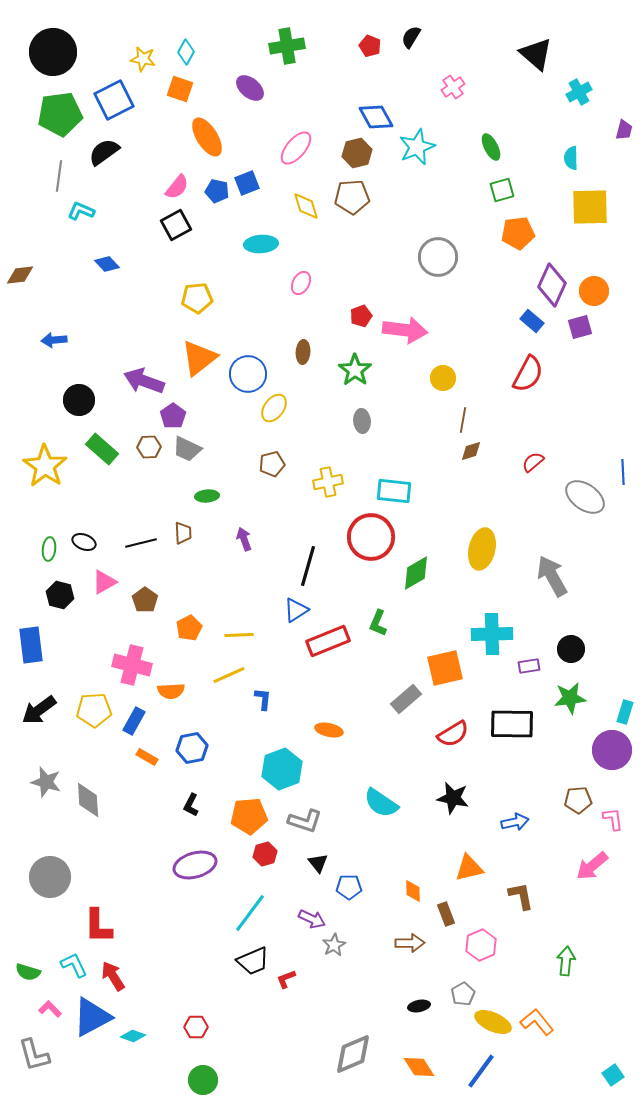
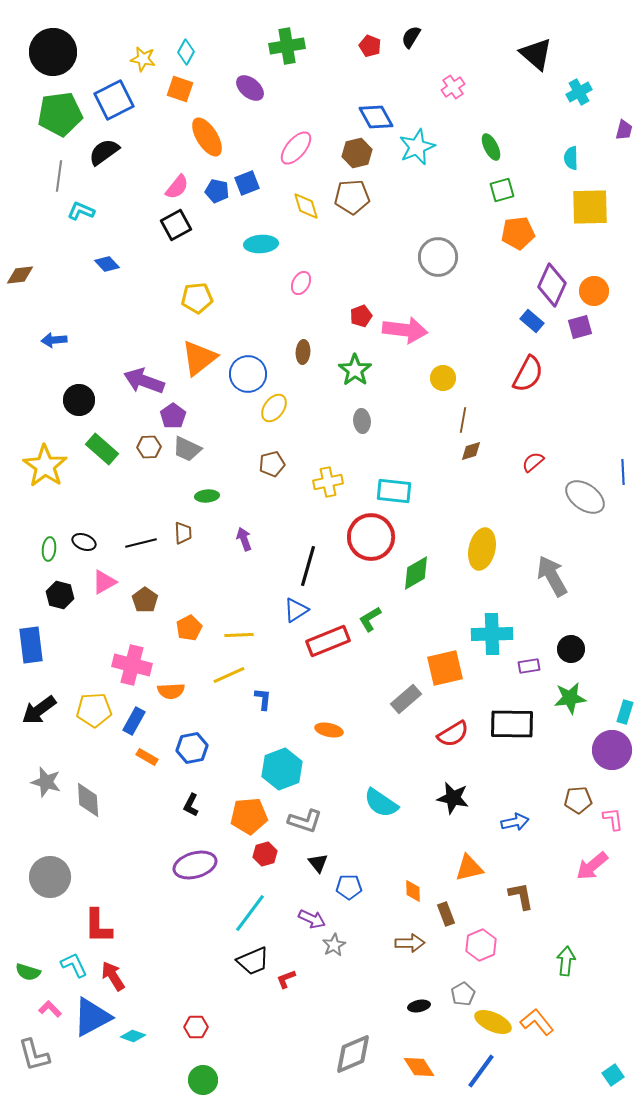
green L-shape at (378, 623): moved 8 px left, 4 px up; rotated 36 degrees clockwise
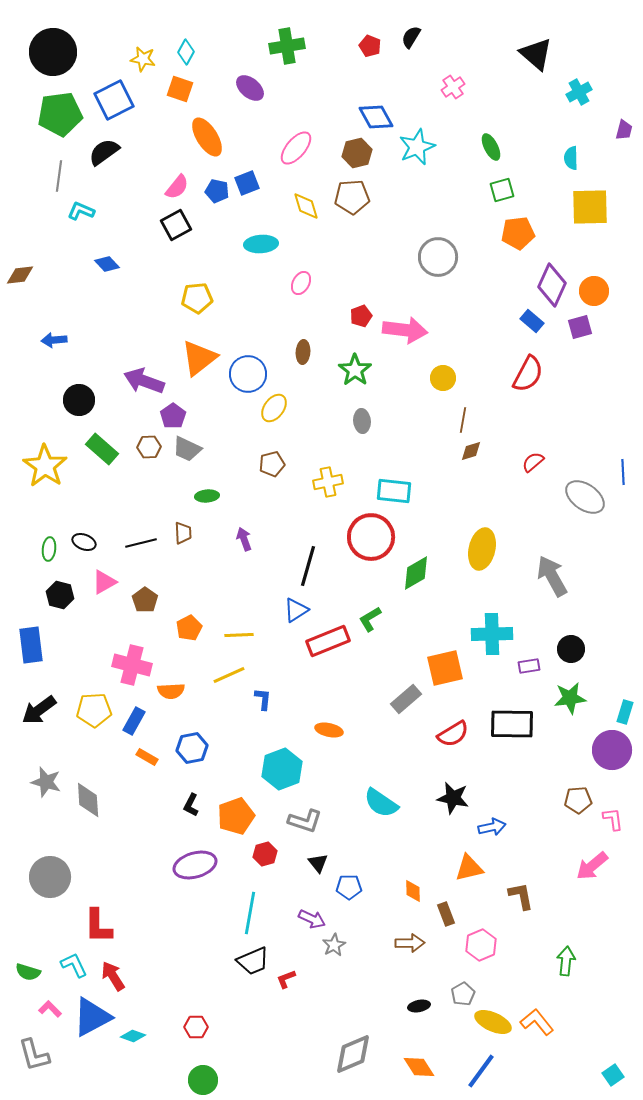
orange pentagon at (249, 816): moved 13 px left; rotated 15 degrees counterclockwise
blue arrow at (515, 822): moved 23 px left, 5 px down
cyan line at (250, 913): rotated 27 degrees counterclockwise
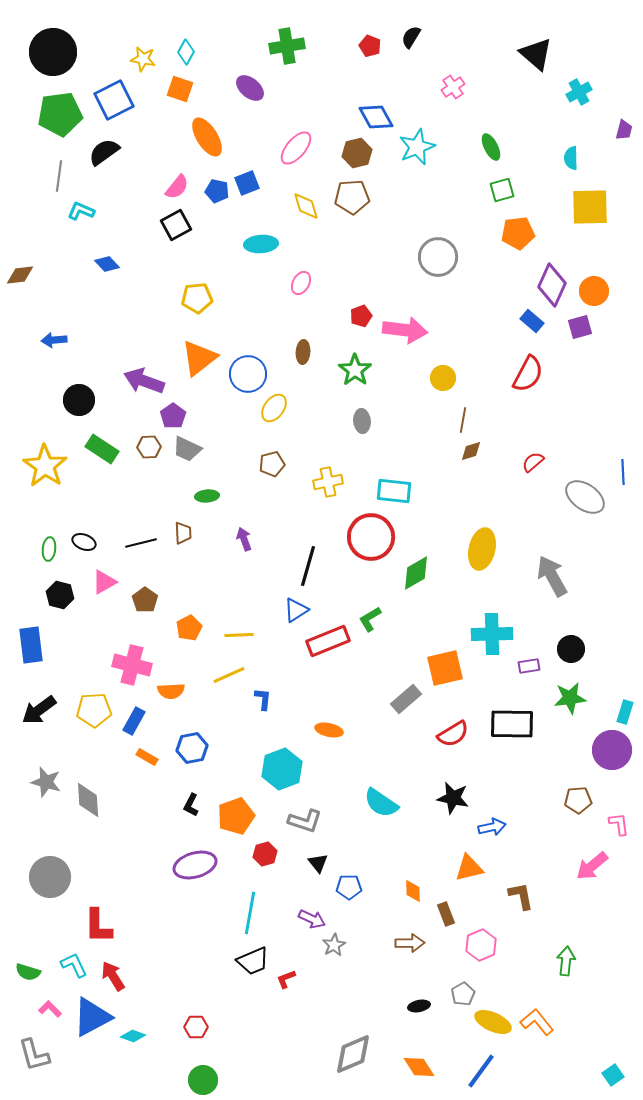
green rectangle at (102, 449): rotated 8 degrees counterclockwise
pink L-shape at (613, 819): moved 6 px right, 5 px down
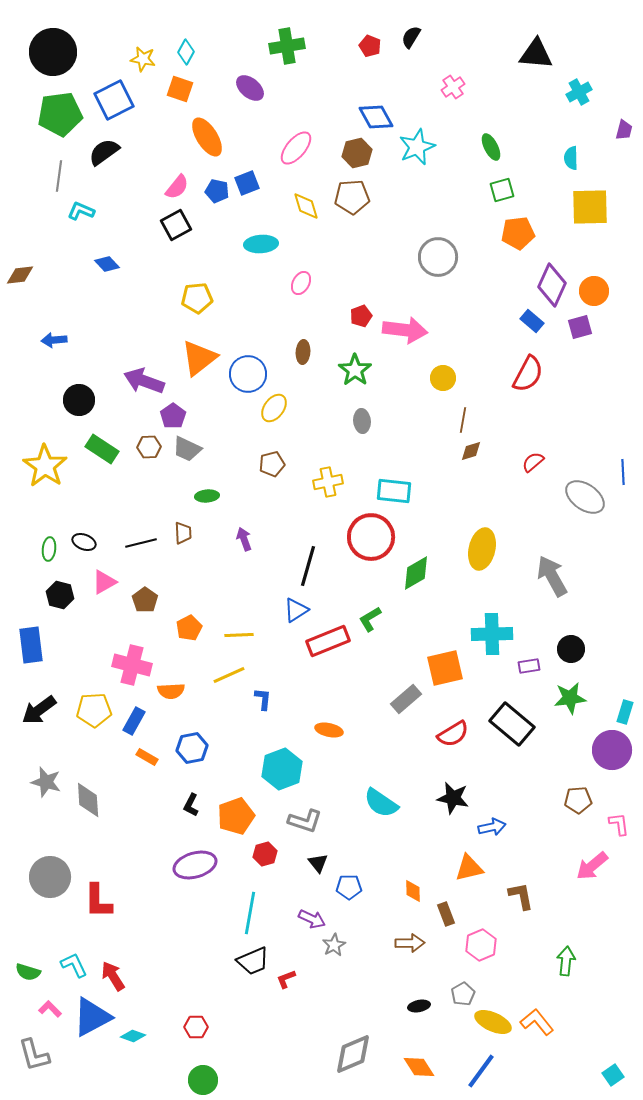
black triangle at (536, 54): rotated 36 degrees counterclockwise
black rectangle at (512, 724): rotated 39 degrees clockwise
red L-shape at (98, 926): moved 25 px up
